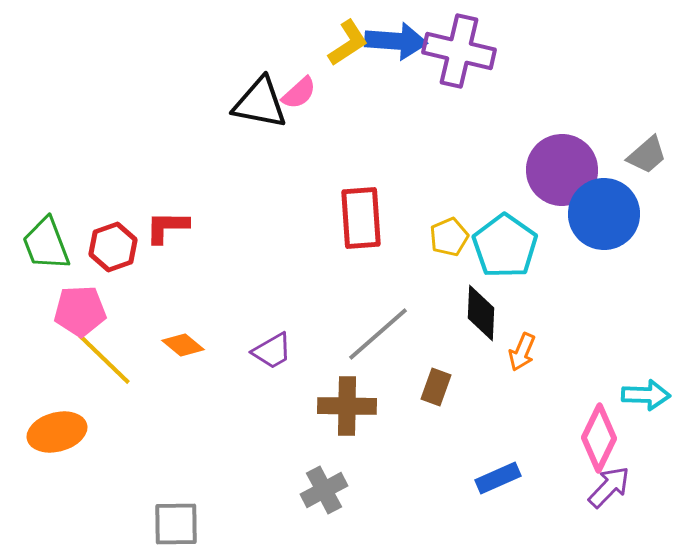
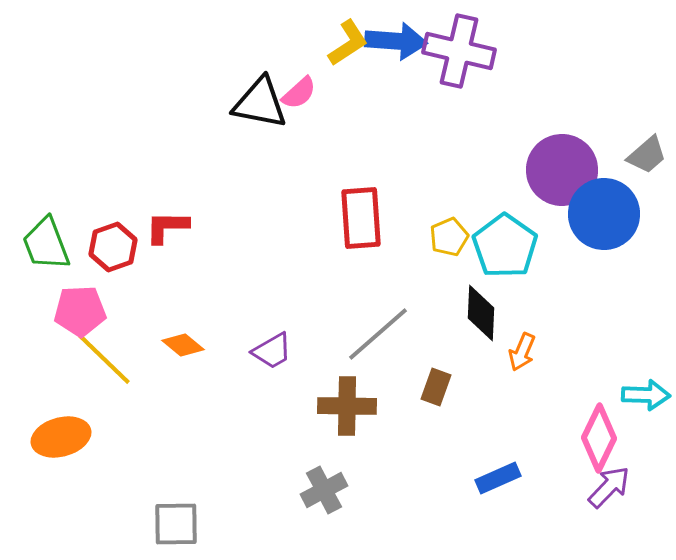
orange ellipse: moved 4 px right, 5 px down
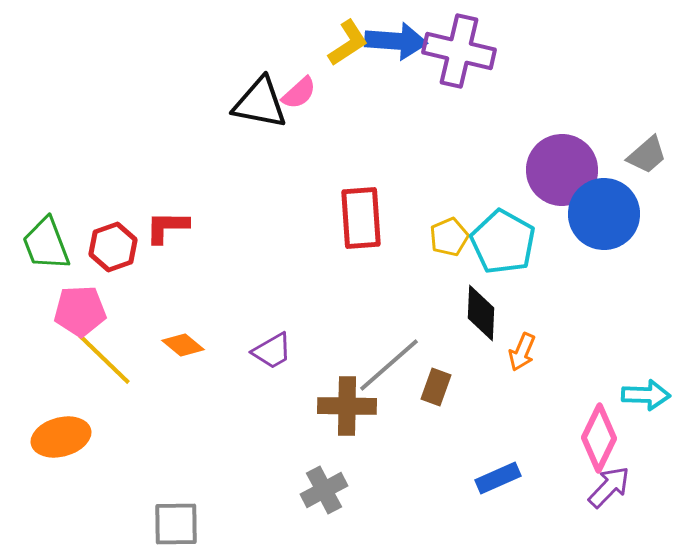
cyan pentagon: moved 2 px left, 4 px up; rotated 6 degrees counterclockwise
gray line: moved 11 px right, 31 px down
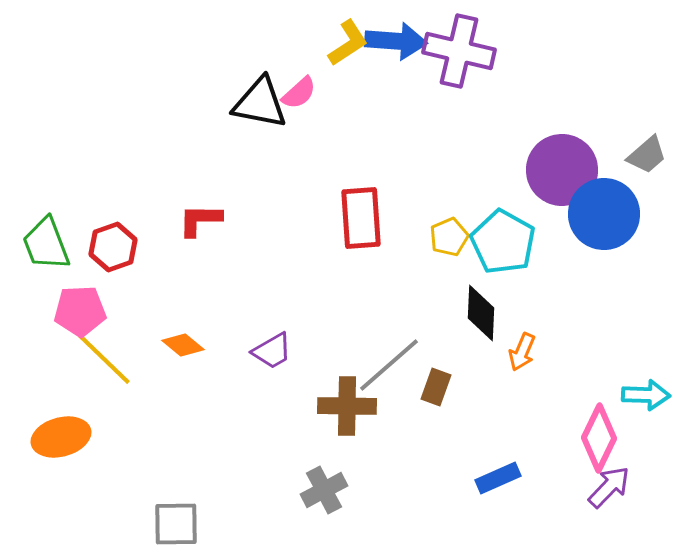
red L-shape: moved 33 px right, 7 px up
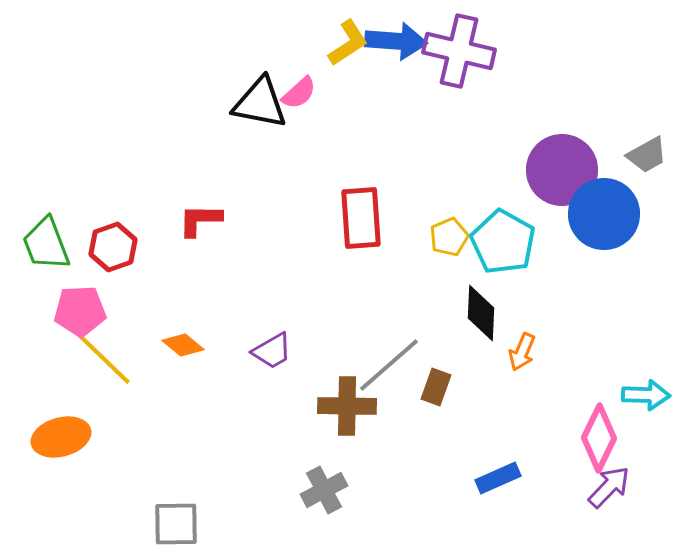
gray trapezoid: rotated 12 degrees clockwise
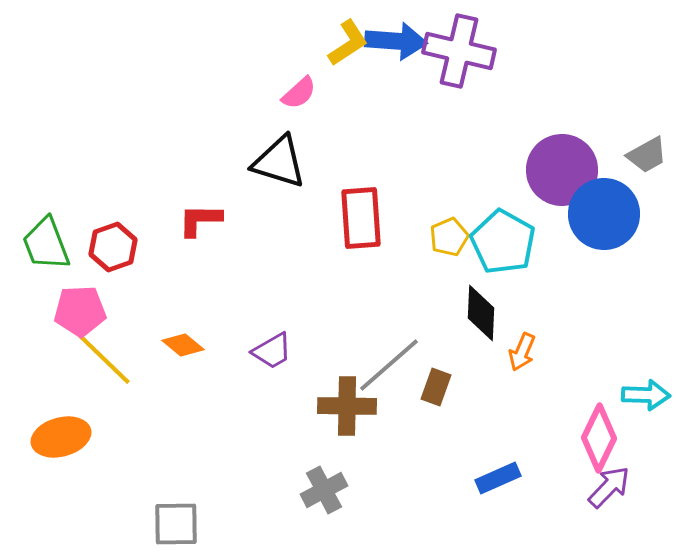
black triangle: moved 19 px right, 59 px down; rotated 6 degrees clockwise
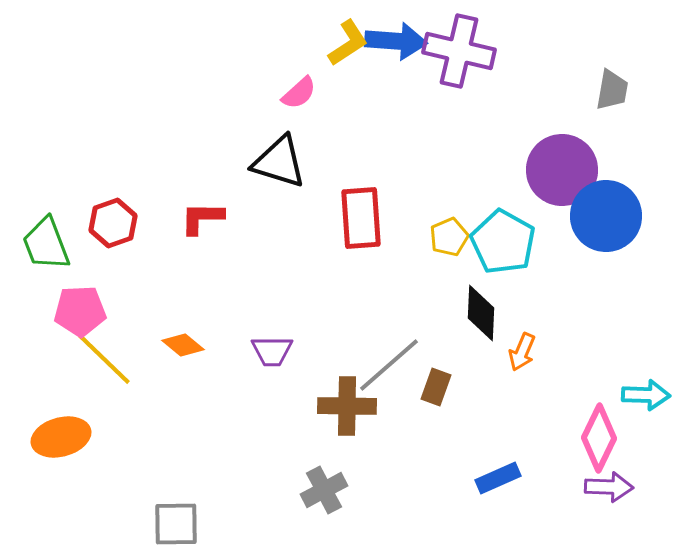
gray trapezoid: moved 35 px left, 65 px up; rotated 51 degrees counterclockwise
blue circle: moved 2 px right, 2 px down
red L-shape: moved 2 px right, 2 px up
red hexagon: moved 24 px up
purple trapezoid: rotated 30 degrees clockwise
purple arrow: rotated 48 degrees clockwise
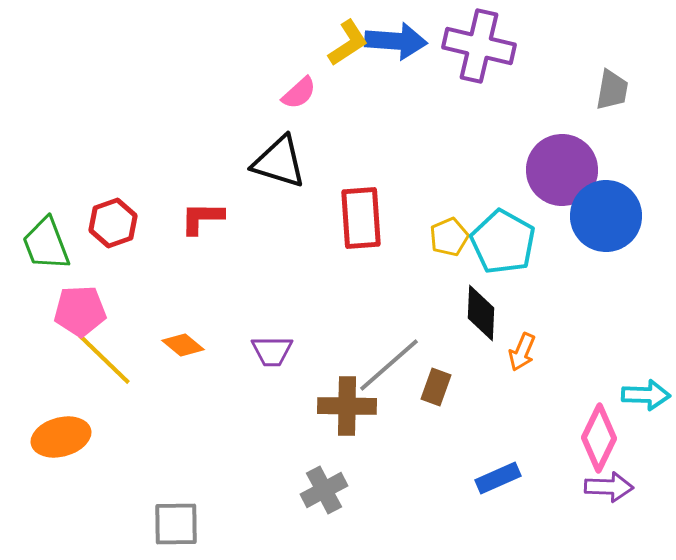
purple cross: moved 20 px right, 5 px up
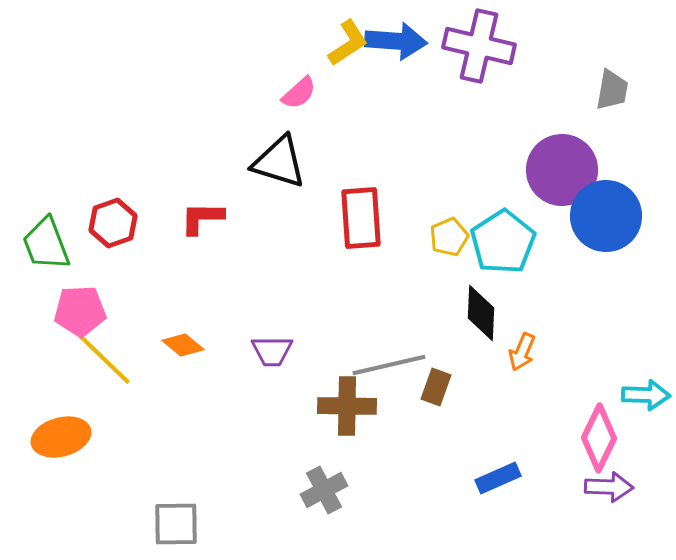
cyan pentagon: rotated 10 degrees clockwise
gray line: rotated 28 degrees clockwise
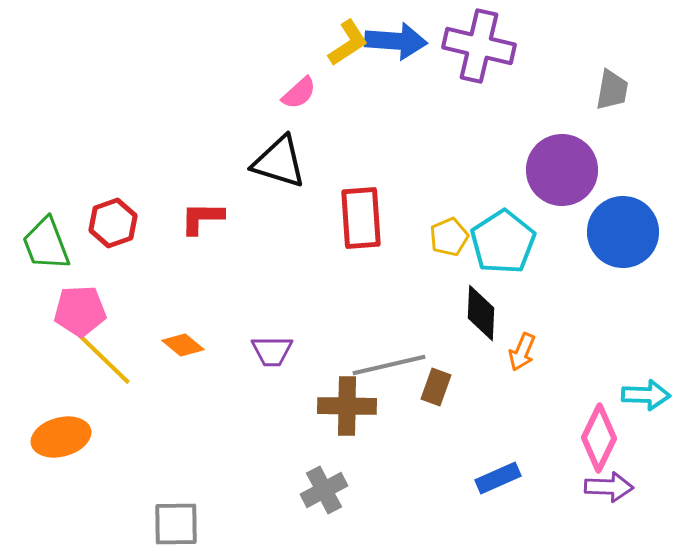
blue circle: moved 17 px right, 16 px down
